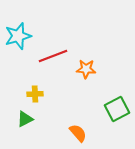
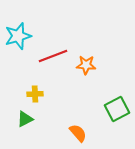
orange star: moved 4 px up
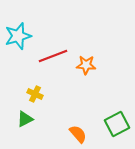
yellow cross: rotated 28 degrees clockwise
green square: moved 15 px down
orange semicircle: moved 1 px down
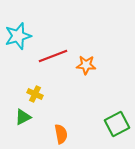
green triangle: moved 2 px left, 2 px up
orange semicircle: moved 17 px left; rotated 30 degrees clockwise
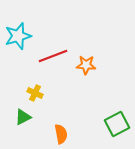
yellow cross: moved 1 px up
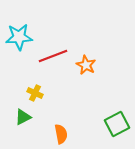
cyan star: moved 1 px right, 1 px down; rotated 12 degrees clockwise
orange star: rotated 24 degrees clockwise
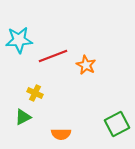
cyan star: moved 3 px down
orange semicircle: rotated 102 degrees clockwise
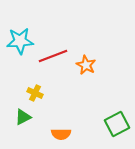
cyan star: moved 1 px right, 1 px down
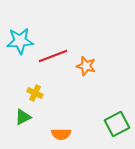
orange star: moved 1 px down; rotated 12 degrees counterclockwise
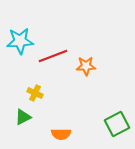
orange star: rotated 18 degrees counterclockwise
